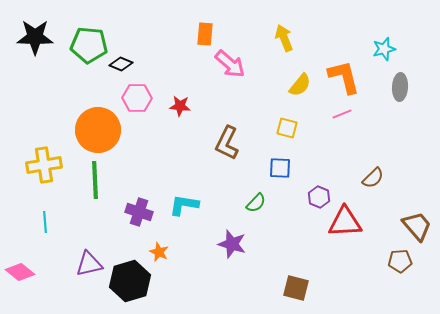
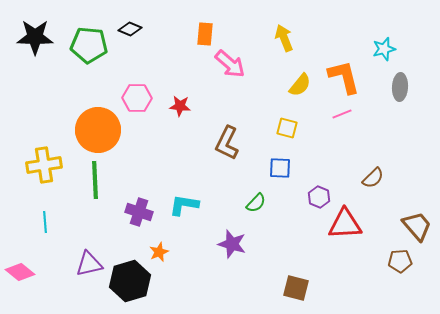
black diamond: moved 9 px right, 35 px up
red triangle: moved 2 px down
orange star: rotated 24 degrees clockwise
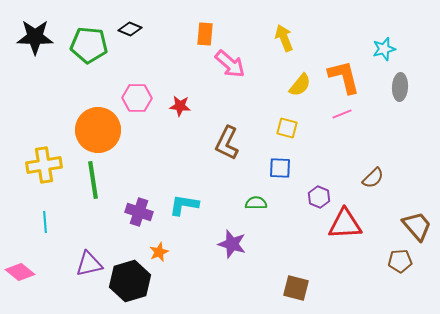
green line: moved 2 px left; rotated 6 degrees counterclockwise
green semicircle: rotated 135 degrees counterclockwise
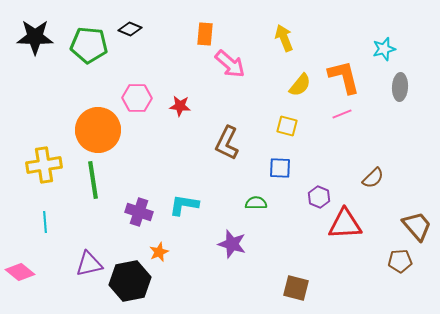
yellow square: moved 2 px up
black hexagon: rotated 6 degrees clockwise
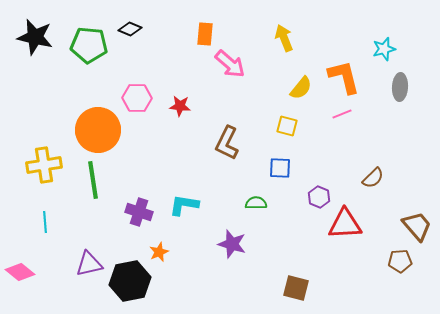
black star: rotated 12 degrees clockwise
yellow semicircle: moved 1 px right, 3 px down
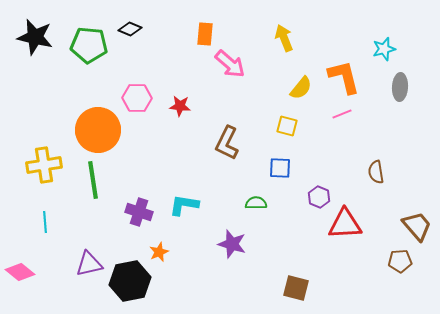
brown semicircle: moved 3 px right, 6 px up; rotated 125 degrees clockwise
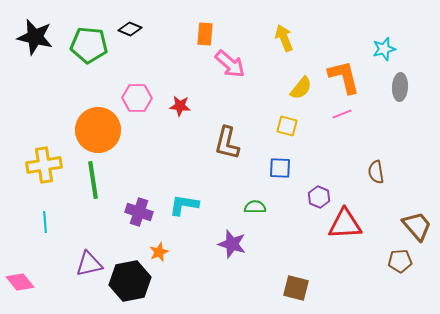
brown L-shape: rotated 12 degrees counterclockwise
green semicircle: moved 1 px left, 4 px down
pink diamond: moved 10 px down; rotated 12 degrees clockwise
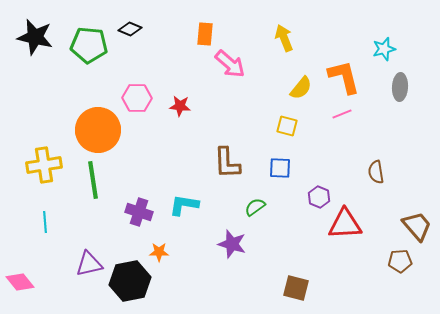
brown L-shape: moved 20 px down; rotated 16 degrees counterclockwise
green semicircle: rotated 35 degrees counterclockwise
orange star: rotated 24 degrees clockwise
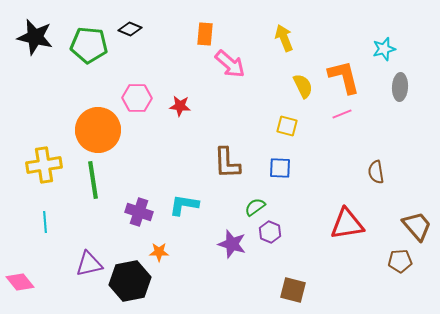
yellow semicircle: moved 2 px right, 2 px up; rotated 65 degrees counterclockwise
purple hexagon: moved 49 px left, 35 px down
red triangle: moved 2 px right; rotated 6 degrees counterclockwise
brown square: moved 3 px left, 2 px down
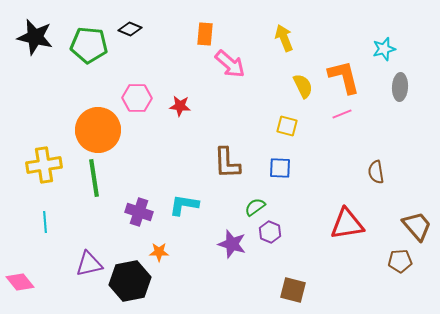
green line: moved 1 px right, 2 px up
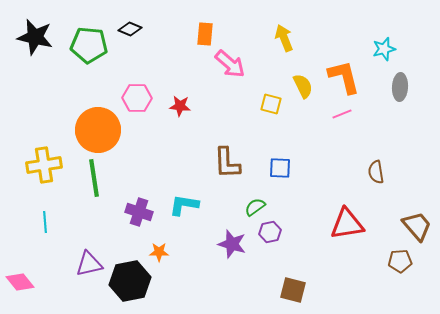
yellow square: moved 16 px left, 22 px up
purple hexagon: rotated 25 degrees clockwise
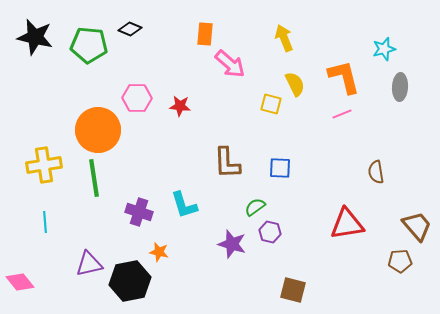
yellow semicircle: moved 8 px left, 2 px up
cyan L-shape: rotated 116 degrees counterclockwise
purple hexagon: rotated 25 degrees clockwise
orange star: rotated 12 degrees clockwise
